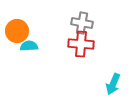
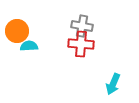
gray cross: moved 3 px down
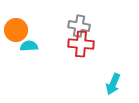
gray cross: moved 3 px left
orange circle: moved 1 px left, 1 px up
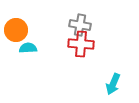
gray cross: moved 1 px right, 1 px up
cyan semicircle: moved 1 px left, 2 px down
